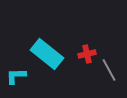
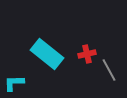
cyan L-shape: moved 2 px left, 7 px down
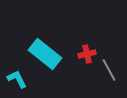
cyan rectangle: moved 2 px left
cyan L-shape: moved 3 px right, 4 px up; rotated 65 degrees clockwise
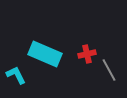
cyan rectangle: rotated 16 degrees counterclockwise
cyan L-shape: moved 1 px left, 4 px up
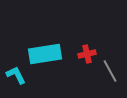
cyan rectangle: rotated 32 degrees counterclockwise
gray line: moved 1 px right, 1 px down
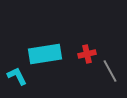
cyan L-shape: moved 1 px right, 1 px down
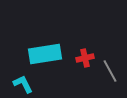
red cross: moved 2 px left, 4 px down
cyan L-shape: moved 6 px right, 8 px down
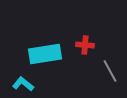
red cross: moved 13 px up; rotated 18 degrees clockwise
cyan L-shape: rotated 25 degrees counterclockwise
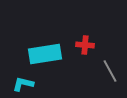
cyan L-shape: rotated 25 degrees counterclockwise
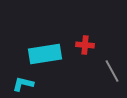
gray line: moved 2 px right
